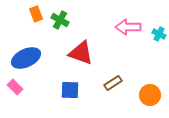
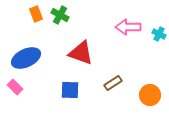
green cross: moved 5 px up
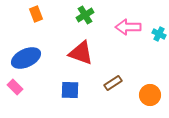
green cross: moved 25 px right; rotated 30 degrees clockwise
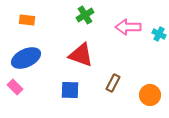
orange rectangle: moved 9 px left, 6 px down; rotated 63 degrees counterclockwise
red triangle: moved 2 px down
brown rectangle: rotated 30 degrees counterclockwise
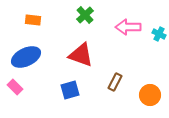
green cross: rotated 12 degrees counterclockwise
orange rectangle: moved 6 px right
blue ellipse: moved 1 px up
brown rectangle: moved 2 px right, 1 px up
blue square: rotated 18 degrees counterclockwise
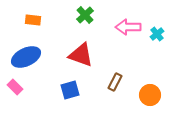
cyan cross: moved 2 px left; rotated 24 degrees clockwise
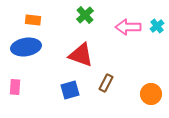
cyan cross: moved 8 px up
blue ellipse: moved 10 px up; rotated 16 degrees clockwise
brown rectangle: moved 9 px left, 1 px down
pink rectangle: rotated 49 degrees clockwise
orange circle: moved 1 px right, 1 px up
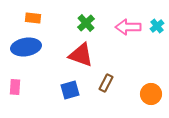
green cross: moved 1 px right, 8 px down
orange rectangle: moved 2 px up
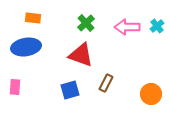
pink arrow: moved 1 px left
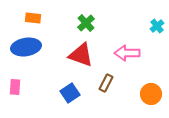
pink arrow: moved 26 px down
blue square: moved 3 px down; rotated 18 degrees counterclockwise
